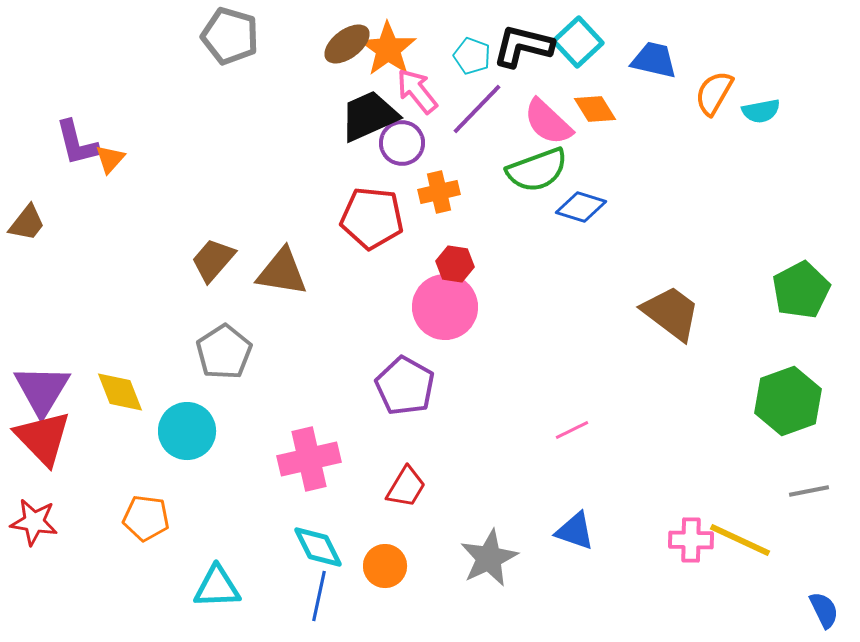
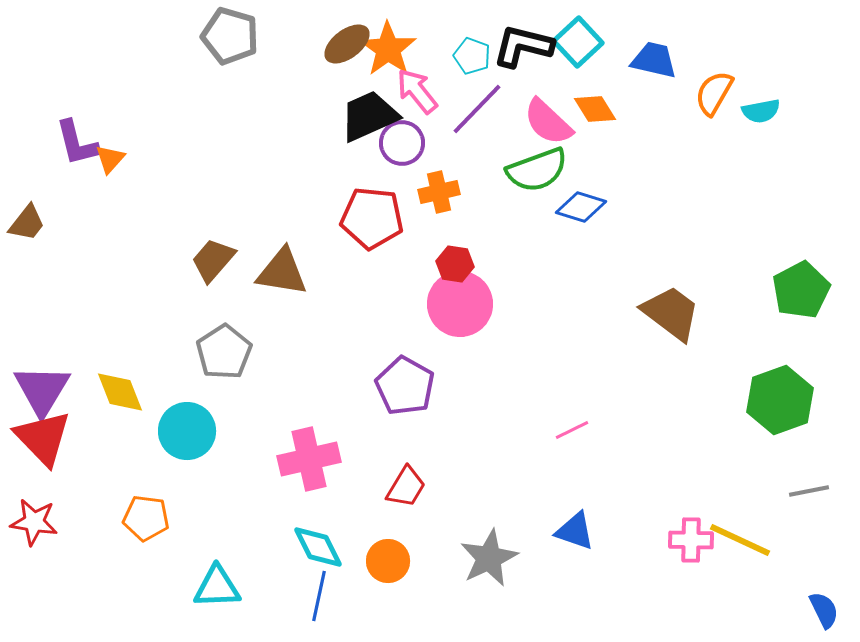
pink circle at (445, 307): moved 15 px right, 3 px up
green hexagon at (788, 401): moved 8 px left, 1 px up
orange circle at (385, 566): moved 3 px right, 5 px up
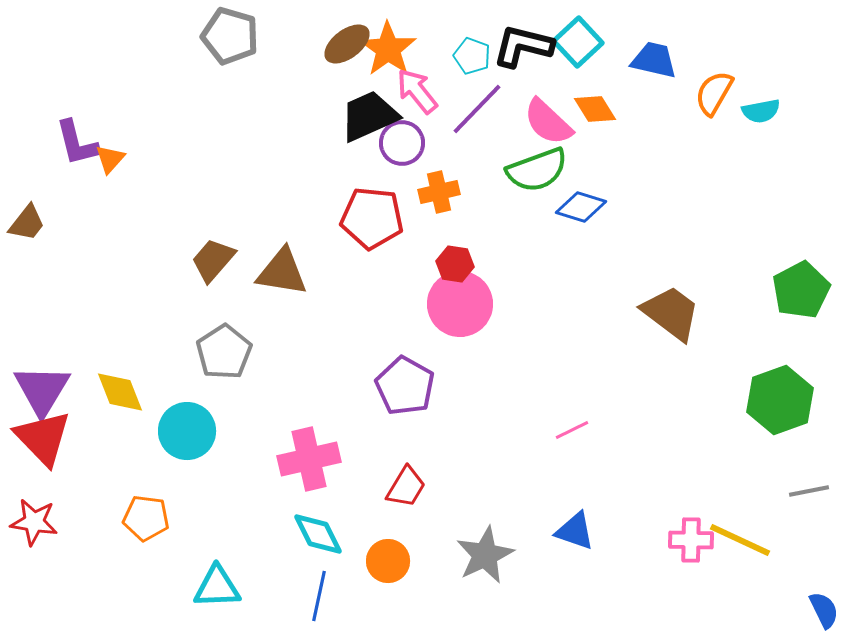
cyan diamond at (318, 547): moved 13 px up
gray star at (489, 558): moved 4 px left, 3 px up
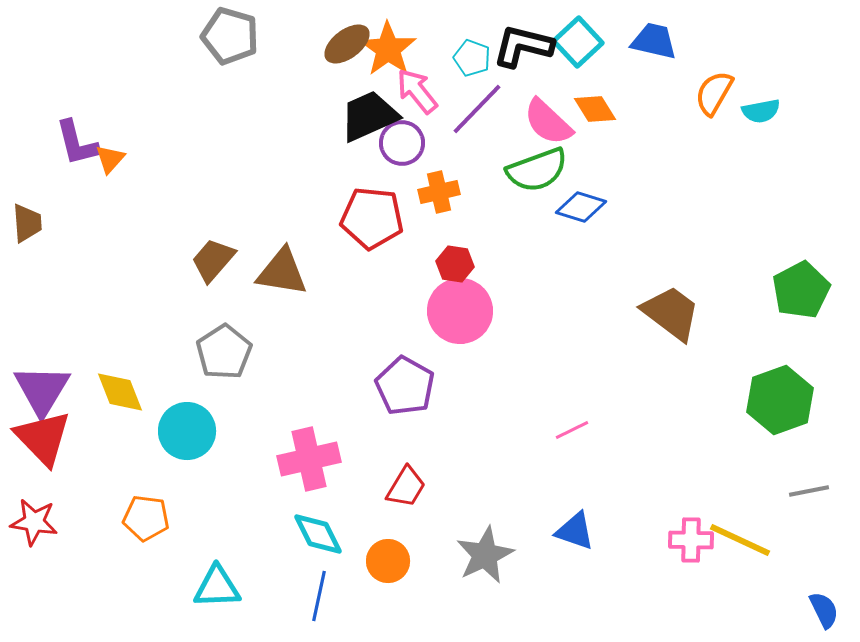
cyan pentagon at (472, 56): moved 2 px down
blue trapezoid at (654, 60): moved 19 px up
brown trapezoid at (27, 223): rotated 42 degrees counterclockwise
pink circle at (460, 304): moved 7 px down
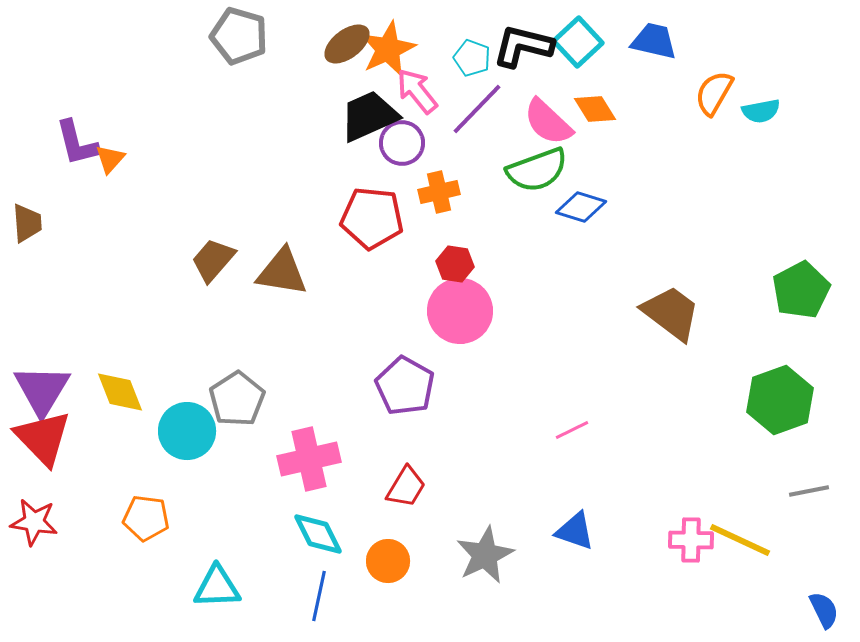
gray pentagon at (230, 36): moved 9 px right
orange star at (388, 49): rotated 12 degrees clockwise
gray pentagon at (224, 352): moved 13 px right, 47 px down
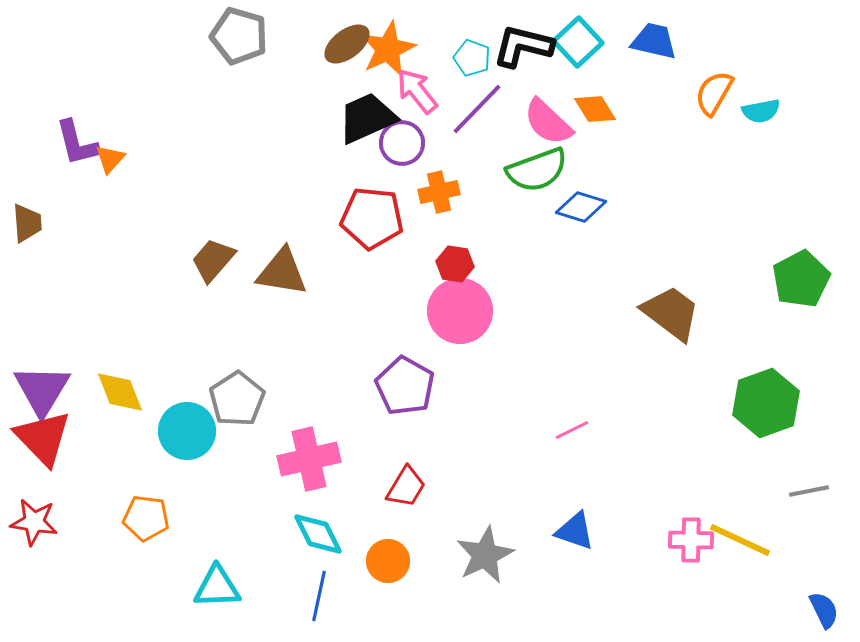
black trapezoid at (369, 116): moved 2 px left, 2 px down
green pentagon at (801, 290): moved 11 px up
green hexagon at (780, 400): moved 14 px left, 3 px down
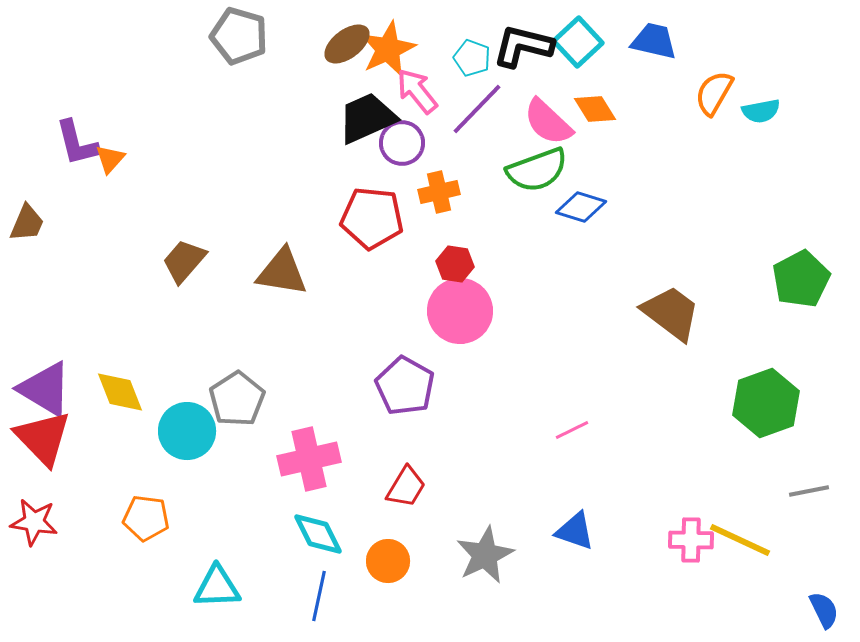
brown trapezoid at (27, 223): rotated 27 degrees clockwise
brown trapezoid at (213, 260): moved 29 px left, 1 px down
purple triangle at (42, 390): moved 3 px right, 1 px up; rotated 30 degrees counterclockwise
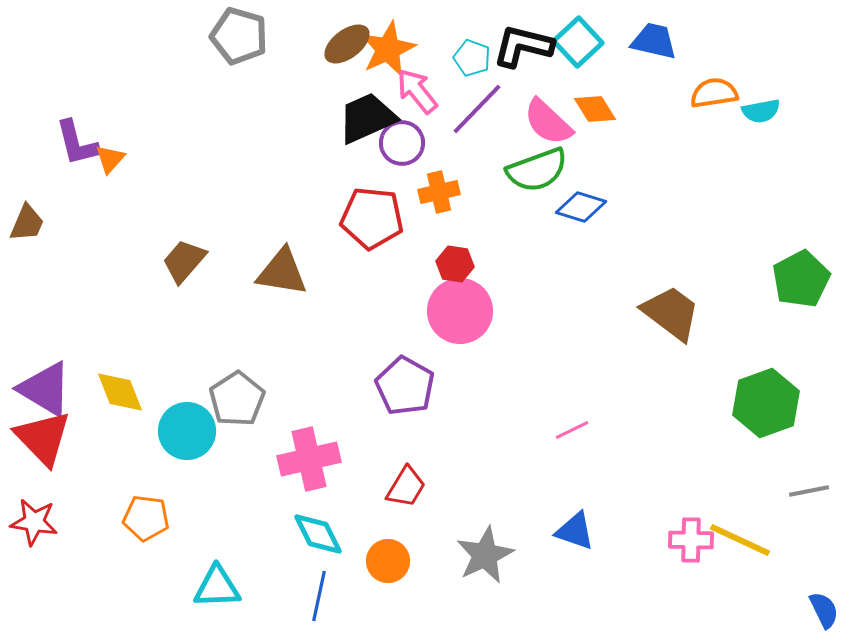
orange semicircle at (714, 93): rotated 51 degrees clockwise
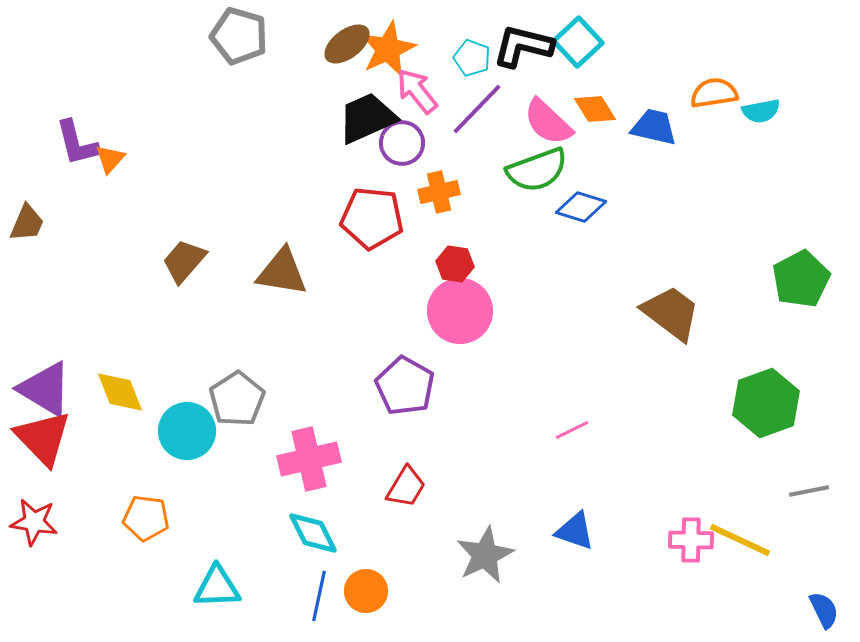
blue trapezoid at (654, 41): moved 86 px down
cyan diamond at (318, 534): moved 5 px left, 1 px up
orange circle at (388, 561): moved 22 px left, 30 px down
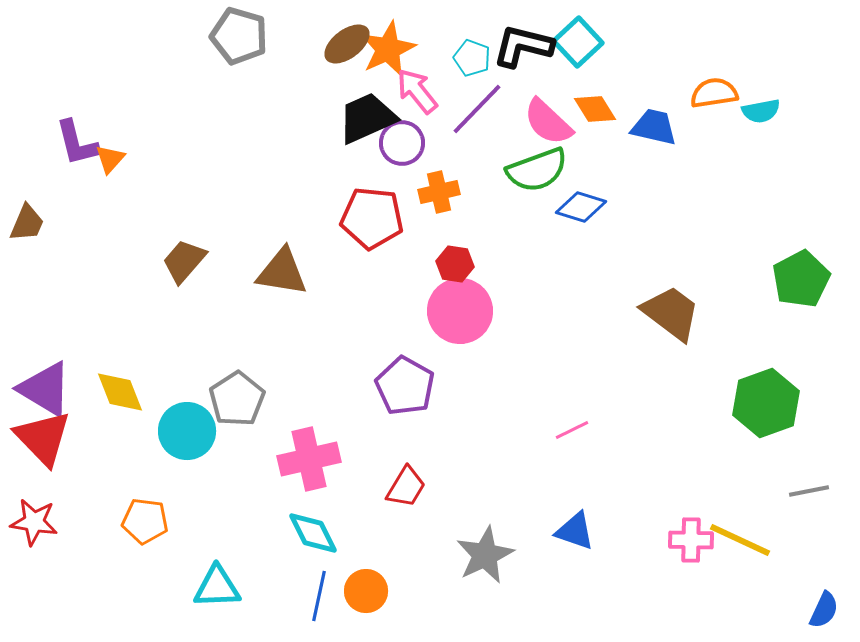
orange pentagon at (146, 518): moved 1 px left, 3 px down
blue semicircle at (824, 610): rotated 51 degrees clockwise
